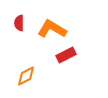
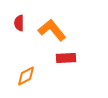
orange L-shape: moved 1 px down; rotated 20 degrees clockwise
red rectangle: moved 3 px down; rotated 24 degrees clockwise
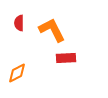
orange L-shape: rotated 12 degrees clockwise
orange diamond: moved 9 px left, 3 px up
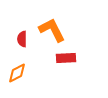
red semicircle: moved 3 px right, 16 px down
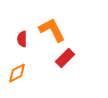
red rectangle: moved 1 px left; rotated 42 degrees counterclockwise
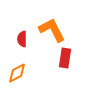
red rectangle: rotated 36 degrees counterclockwise
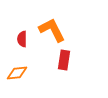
red rectangle: moved 1 px left, 2 px down
orange diamond: rotated 20 degrees clockwise
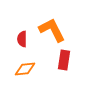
orange diamond: moved 8 px right, 4 px up
